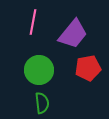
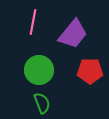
red pentagon: moved 2 px right, 3 px down; rotated 10 degrees clockwise
green semicircle: rotated 15 degrees counterclockwise
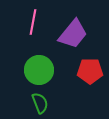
green semicircle: moved 2 px left
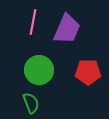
purple trapezoid: moved 6 px left, 5 px up; rotated 16 degrees counterclockwise
red pentagon: moved 2 px left, 1 px down
green semicircle: moved 9 px left
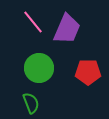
pink line: rotated 50 degrees counterclockwise
green circle: moved 2 px up
